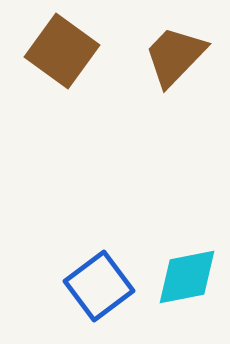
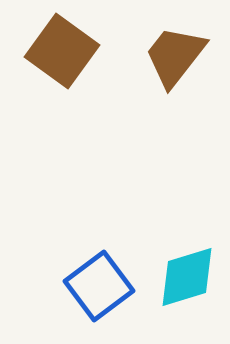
brown trapezoid: rotated 6 degrees counterclockwise
cyan diamond: rotated 6 degrees counterclockwise
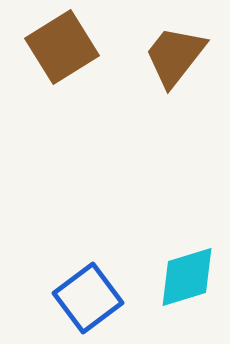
brown square: moved 4 px up; rotated 22 degrees clockwise
blue square: moved 11 px left, 12 px down
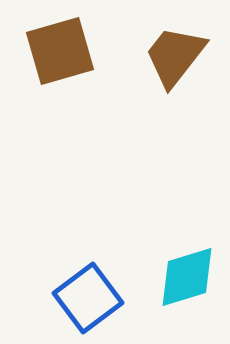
brown square: moved 2 px left, 4 px down; rotated 16 degrees clockwise
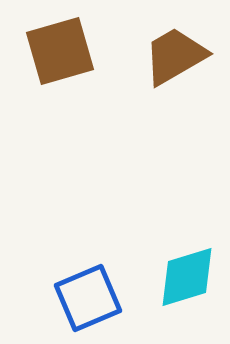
brown trapezoid: rotated 22 degrees clockwise
blue square: rotated 14 degrees clockwise
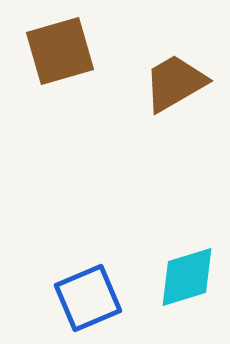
brown trapezoid: moved 27 px down
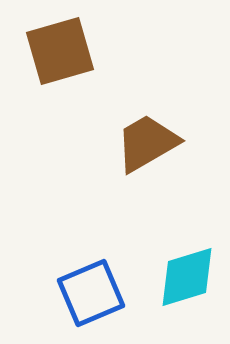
brown trapezoid: moved 28 px left, 60 px down
blue square: moved 3 px right, 5 px up
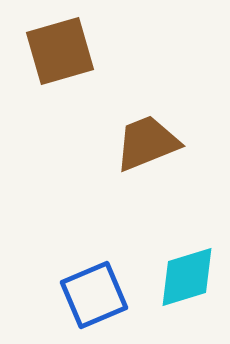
brown trapezoid: rotated 8 degrees clockwise
blue square: moved 3 px right, 2 px down
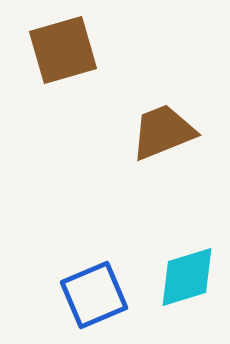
brown square: moved 3 px right, 1 px up
brown trapezoid: moved 16 px right, 11 px up
